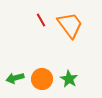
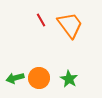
orange circle: moved 3 px left, 1 px up
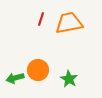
red line: moved 1 px up; rotated 48 degrees clockwise
orange trapezoid: moved 1 px left, 2 px up; rotated 64 degrees counterclockwise
orange circle: moved 1 px left, 8 px up
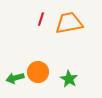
orange circle: moved 2 px down
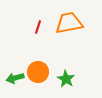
red line: moved 3 px left, 8 px down
green star: moved 3 px left
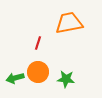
red line: moved 16 px down
green star: rotated 24 degrees counterclockwise
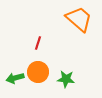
orange trapezoid: moved 10 px right, 4 px up; rotated 52 degrees clockwise
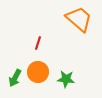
green arrow: rotated 48 degrees counterclockwise
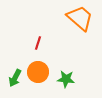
orange trapezoid: moved 1 px right, 1 px up
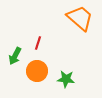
orange circle: moved 1 px left, 1 px up
green arrow: moved 22 px up
